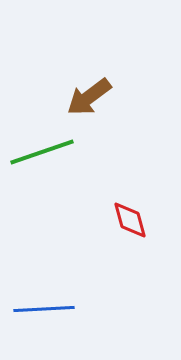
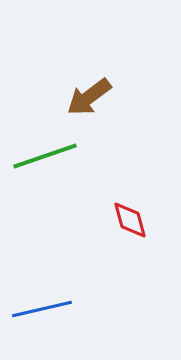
green line: moved 3 px right, 4 px down
blue line: moved 2 px left; rotated 10 degrees counterclockwise
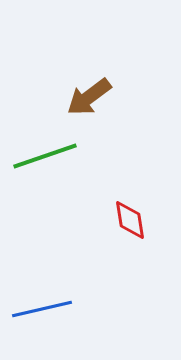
red diamond: rotated 6 degrees clockwise
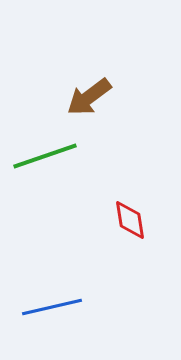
blue line: moved 10 px right, 2 px up
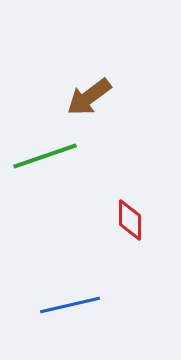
red diamond: rotated 9 degrees clockwise
blue line: moved 18 px right, 2 px up
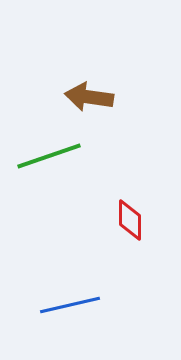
brown arrow: rotated 45 degrees clockwise
green line: moved 4 px right
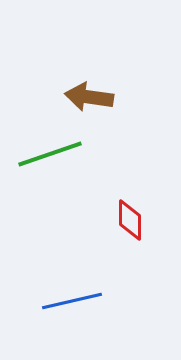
green line: moved 1 px right, 2 px up
blue line: moved 2 px right, 4 px up
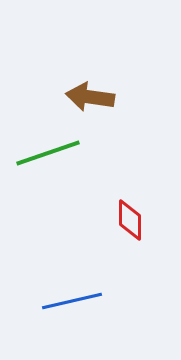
brown arrow: moved 1 px right
green line: moved 2 px left, 1 px up
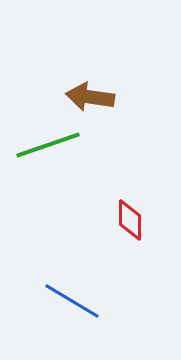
green line: moved 8 px up
blue line: rotated 44 degrees clockwise
